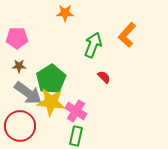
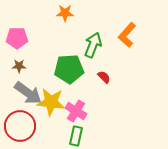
green pentagon: moved 18 px right, 10 px up; rotated 28 degrees clockwise
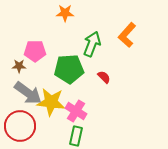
pink pentagon: moved 18 px right, 13 px down
green arrow: moved 1 px left, 1 px up
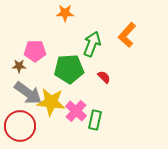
pink cross: rotated 10 degrees clockwise
green rectangle: moved 19 px right, 16 px up
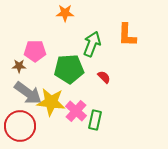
orange L-shape: rotated 40 degrees counterclockwise
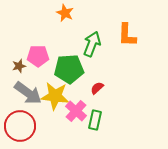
orange star: rotated 24 degrees clockwise
pink pentagon: moved 3 px right, 5 px down
brown star: rotated 16 degrees counterclockwise
red semicircle: moved 7 px left, 11 px down; rotated 88 degrees counterclockwise
yellow star: moved 4 px right, 6 px up
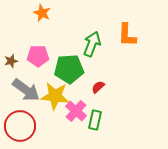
orange star: moved 23 px left
brown star: moved 8 px left, 5 px up
red semicircle: moved 1 px right, 1 px up
gray arrow: moved 2 px left, 3 px up
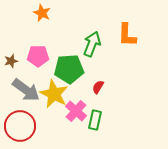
red semicircle: rotated 16 degrees counterclockwise
yellow star: moved 1 px left, 2 px up; rotated 20 degrees clockwise
